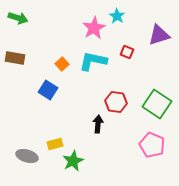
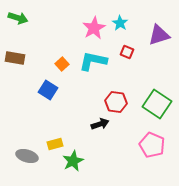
cyan star: moved 3 px right, 7 px down
black arrow: moved 2 px right; rotated 66 degrees clockwise
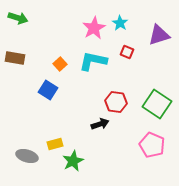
orange square: moved 2 px left
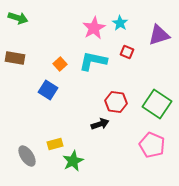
gray ellipse: rotated 40 degrees clockwise
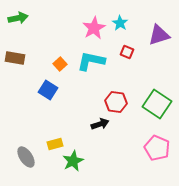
green arrow: rotated 30 degrees counterclockwise
cyan L-shape: moved 2 px left
pink pentagon: moved 5 px right, 3 px down
gray ellipse: moved 1 px left, 1 px down
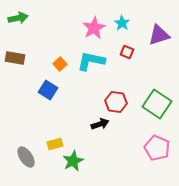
cyan star: moved 2 px right
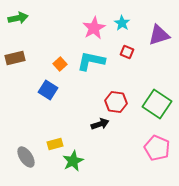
brown rectangle: rotated 24 degrees counterclockwise
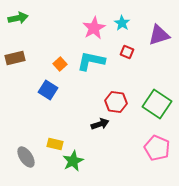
yellow rectangle: rotated 28 degrees clockwise
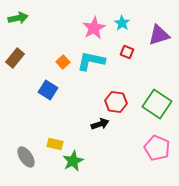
brown rectangle: rotated 36 degrees counterclockwise
orange square: moved 3 px right, 2 px up
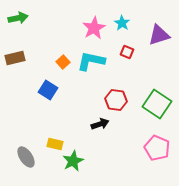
brown rectangle: rotated 36 degrees clockwise
red hexagon: moved 2 px up
